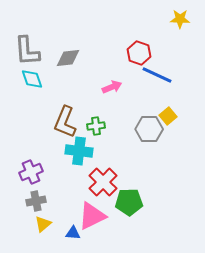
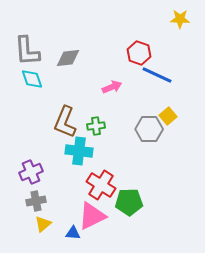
red cross: moved 2 px left, 3 px down; rotated 12 degrees counterclockwise
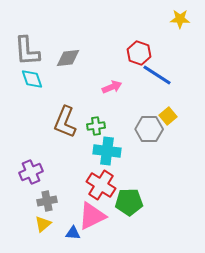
blue line: rotated 8 degrees clockwise
cyan cross: moved 28 px right
gray cross: moved 11 px right
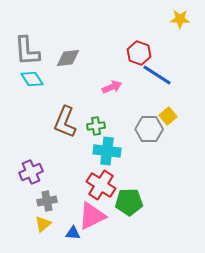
cyan diamond: rotated 15 degrees counterclockwise
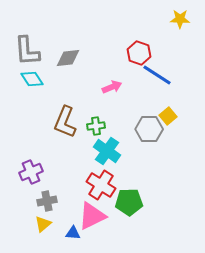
cyan cross: rotated 28 degrees clockwise
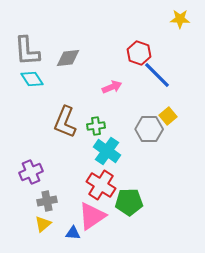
blue line: rotated 12 degrees clockwise
pink triangle: rotated 8 degrees counterclockwise
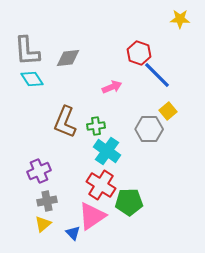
yellow square: moved 5 px up
purple cross: moved 8 px right, 1 px up
blue triangle: rotated 42 degrees clockwise
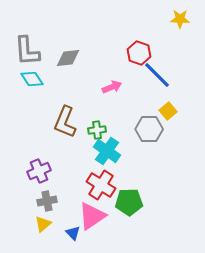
green cross: moved 1 px right, 4 px down
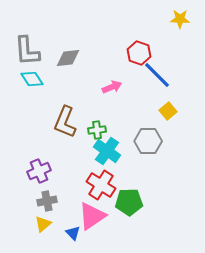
gray hexagon: moved 1 px left, 12 px down
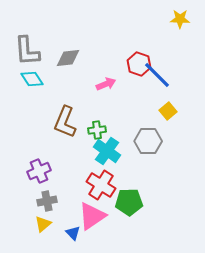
red hexagon: moved 11 px down
pink arrow: moved 6 px left, 3 px up
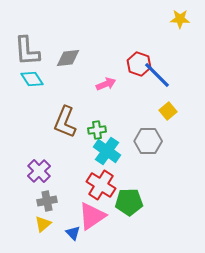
purple cross: rotated 20 degrees counterclockwise
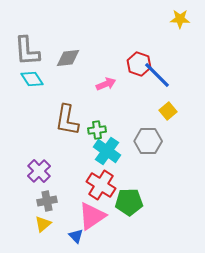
brown L-shape: moved 2 px right, 2 px up; rotated 12 degrees counterclockwise
blue triangle: moved 3 px right, 3 px down
